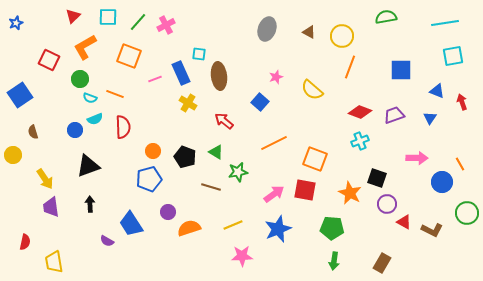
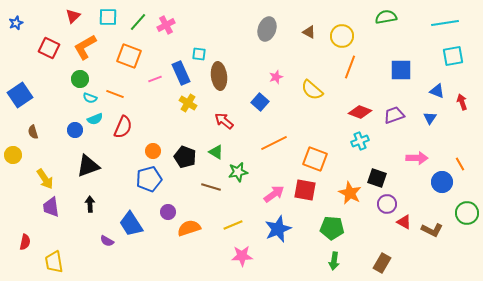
red square at (49, 60): moved 12 px up
red semicircle at (123, 127): rotated 25 degrees clockwise
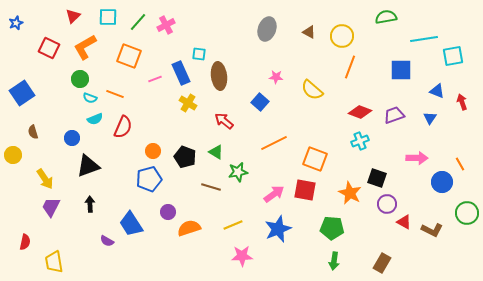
cyan line at (445, 23): moved 21 px left, 16 px down
pink star at (276, 77): rotated 24 degrees clockwise
blue square at (20, 95): moved 2 px right, 2 px up
blue circle at (75, 130): moved 3 px left, 8 px down
purple trapezoid at (51, 207): rotated 35 degrees clockwise
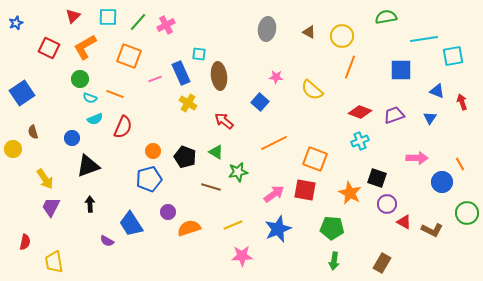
gray ellipse at (267, 29): rotated 10 degrees counterclockwise
yellow circle at (13, 155): moved 6 px up
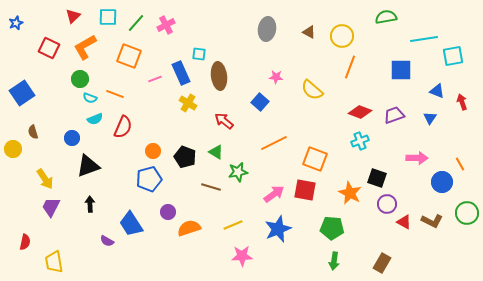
green line at (138, 22): moved 2 px left, 1 px down
brown L-shape at (432, 230): moved 9 px up
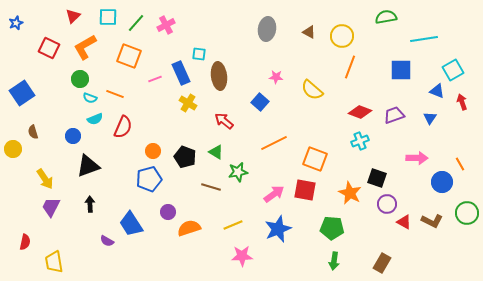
cyan square at (453, 56): moved 14 px down; rotated 20 degrees counterclockwise
blue circle at (72, 138): moved 1 px right, 2 px up
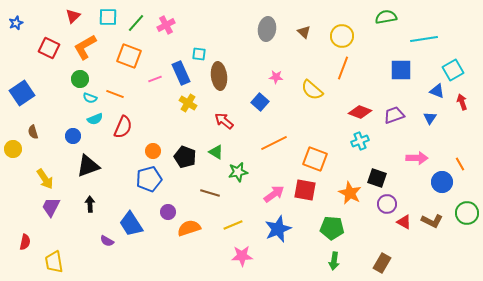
brown triangle at (309, 32): moved 5 px left; rotated 16 degrees clockwise
orange line at (350, 67): moved 7 px left, 1 px down
brown line at (211, 187): moved 1 px left, 6 px down
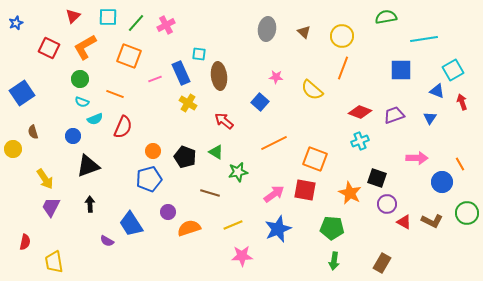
cyan semicircle at (90, 98): moved 8 px left, 4 px down
